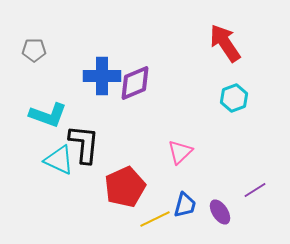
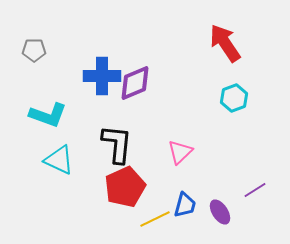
black L-shape: moved 33 px right
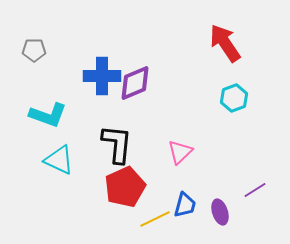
purple ellipse: rotated 15 degrees clockwise
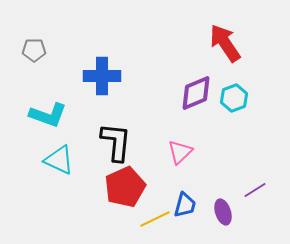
purple diamond: moved 61 px right, 10 px down
black L-shape: moved 1 px left, 2 px up
purple ellipse: moved 3 px right
